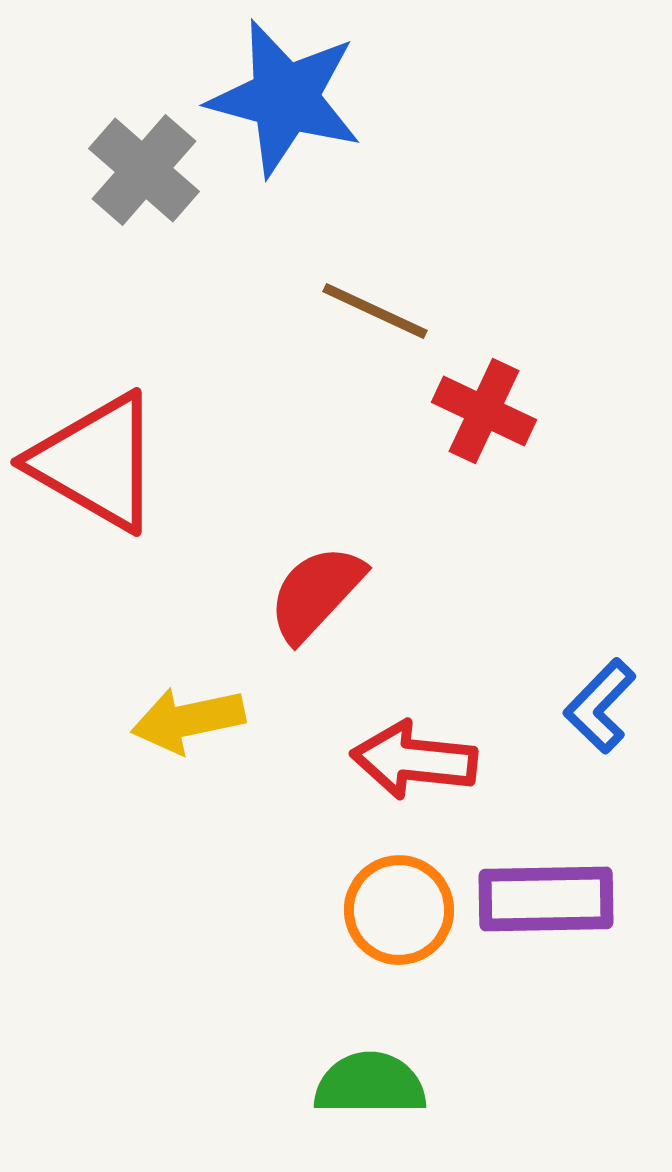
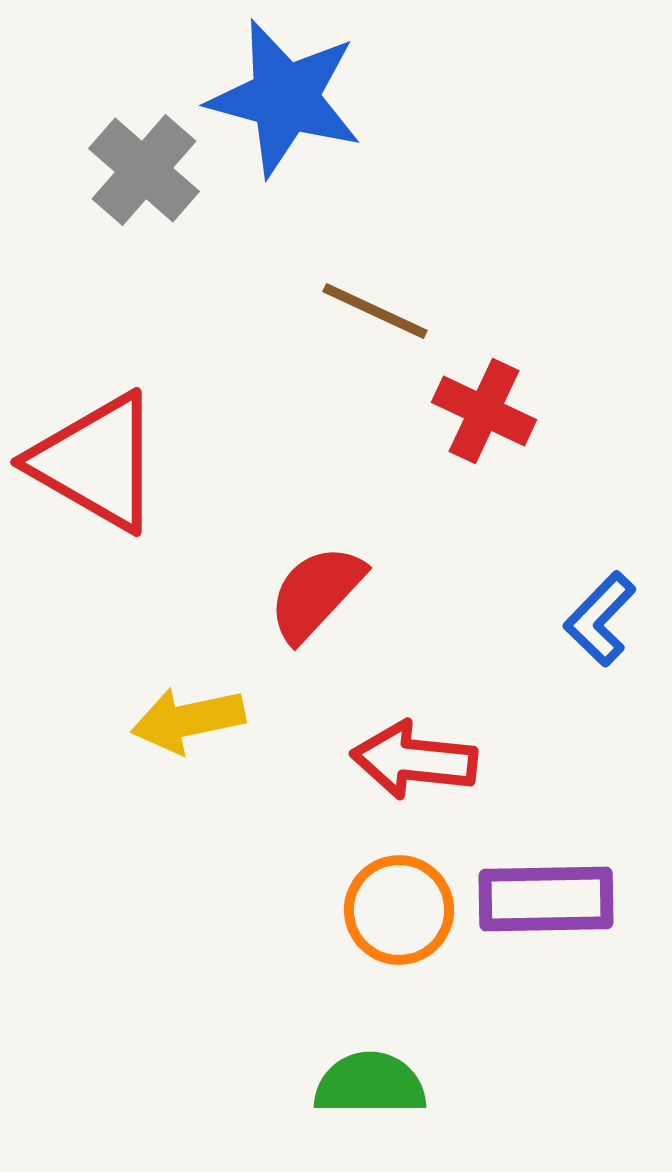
blue L-shape: moved 87 px up
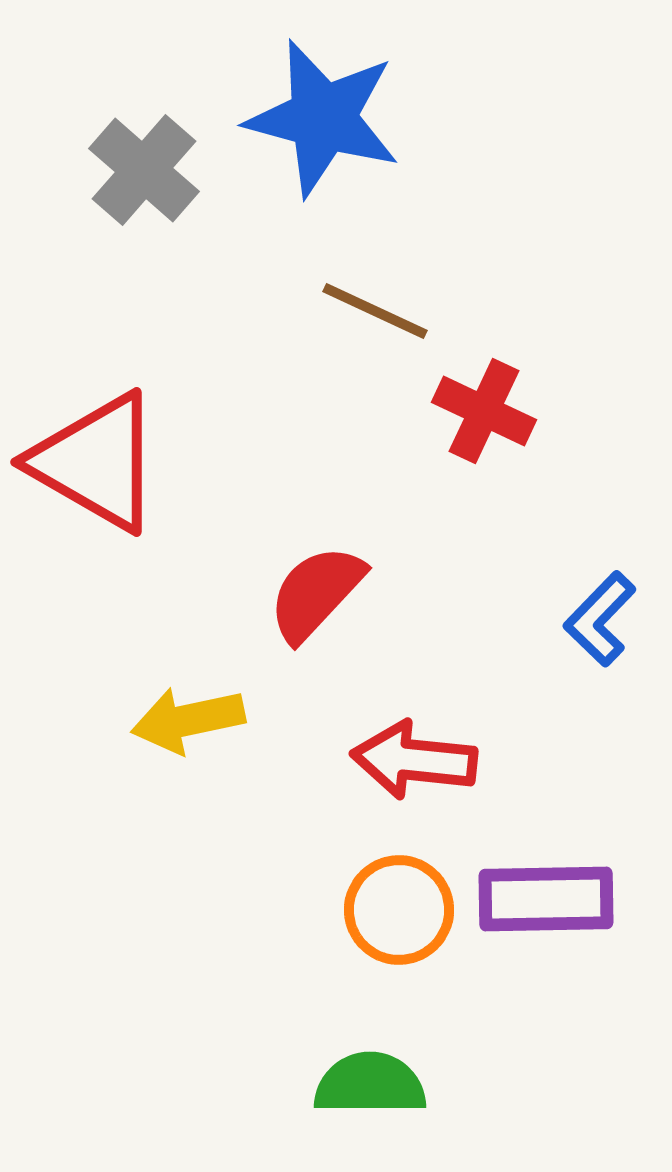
blue star: moved 38 px right, 20 px down
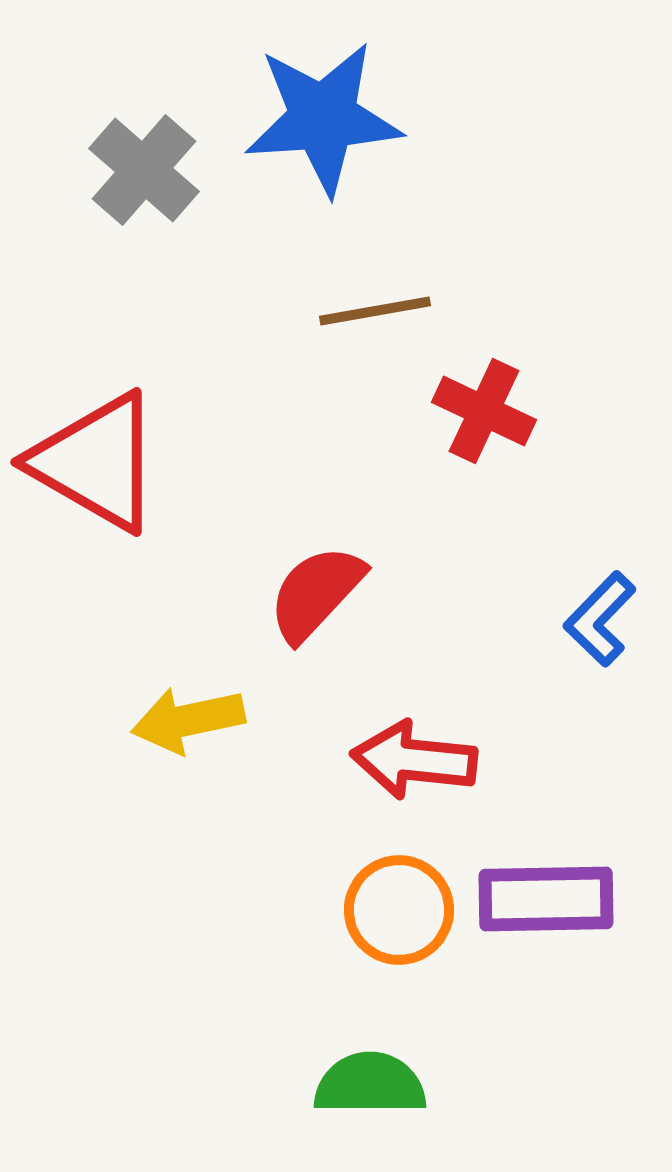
blue star: rotated 19 degrees counterclockwise
brown line: rotated 35 degrees counterclockwise
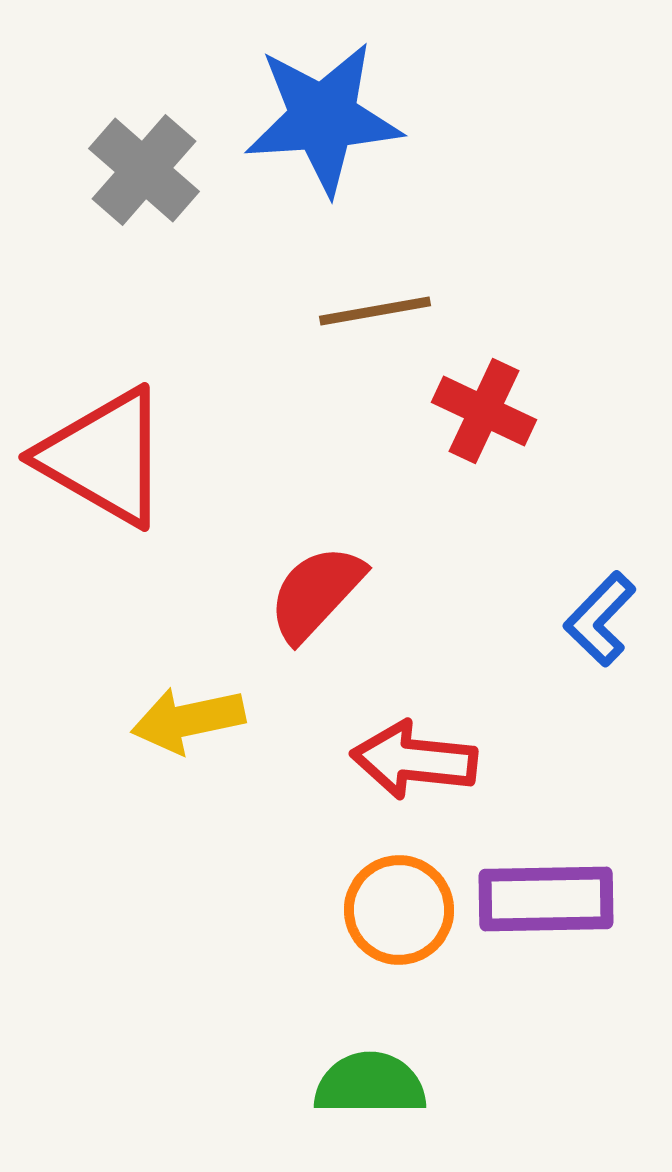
red triangle: moved 8 px right, 5 px up
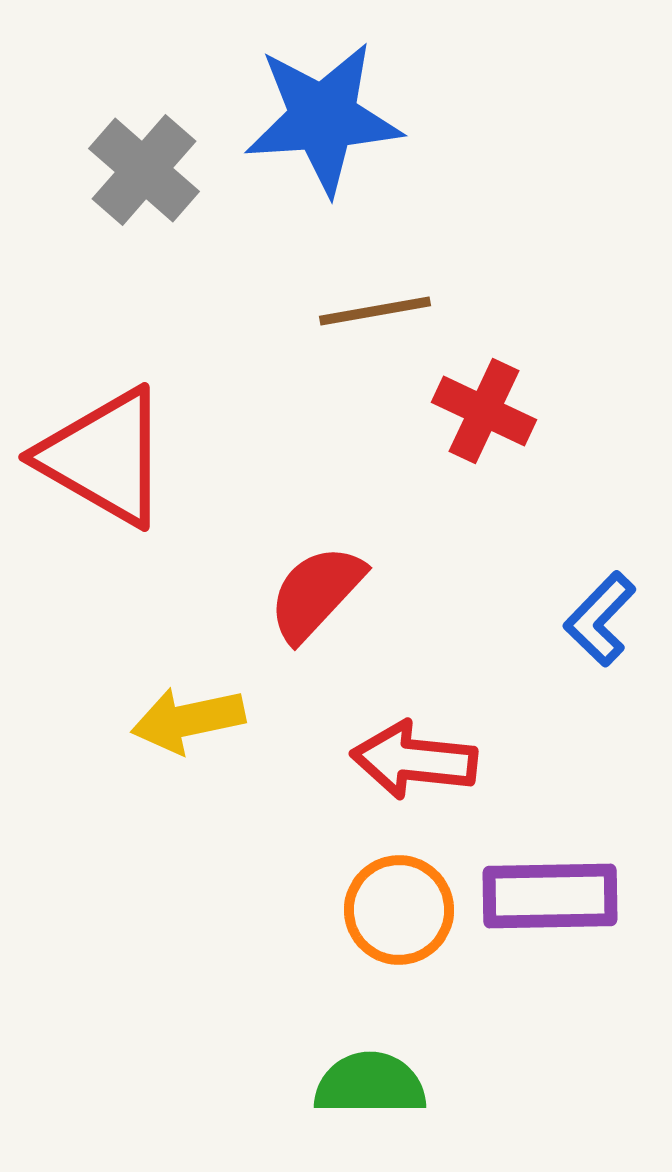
purple rectangle: moved 4 px right, 3 px up
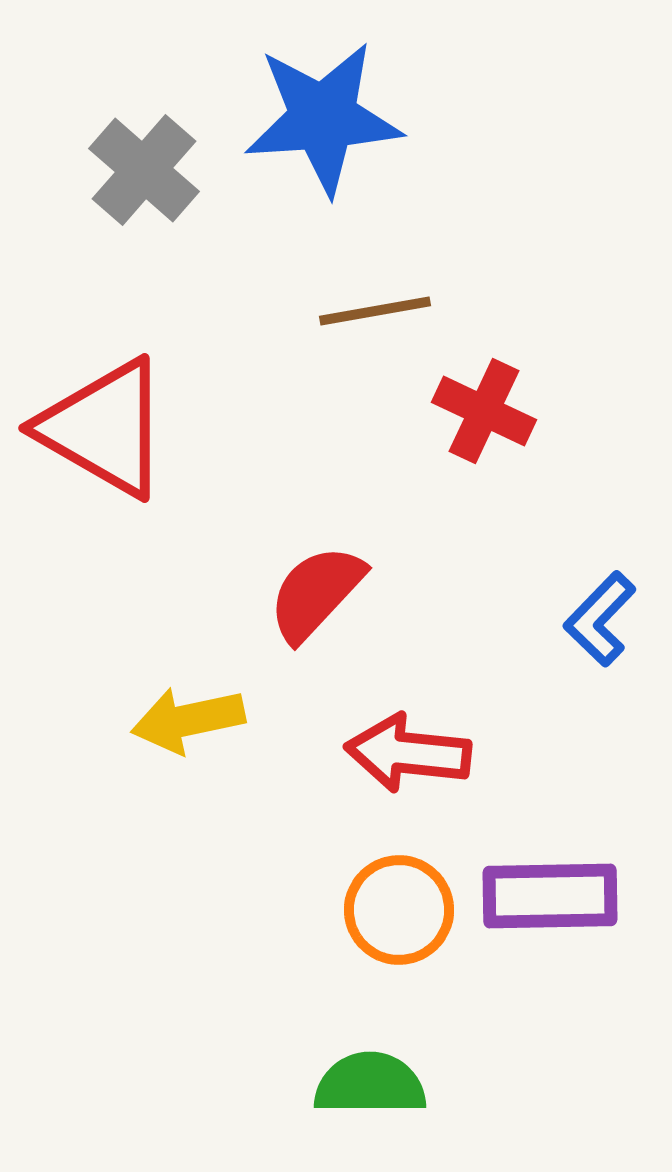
red triangle: moved 29 px up
red arrow: moved 6 px left, 7 px up
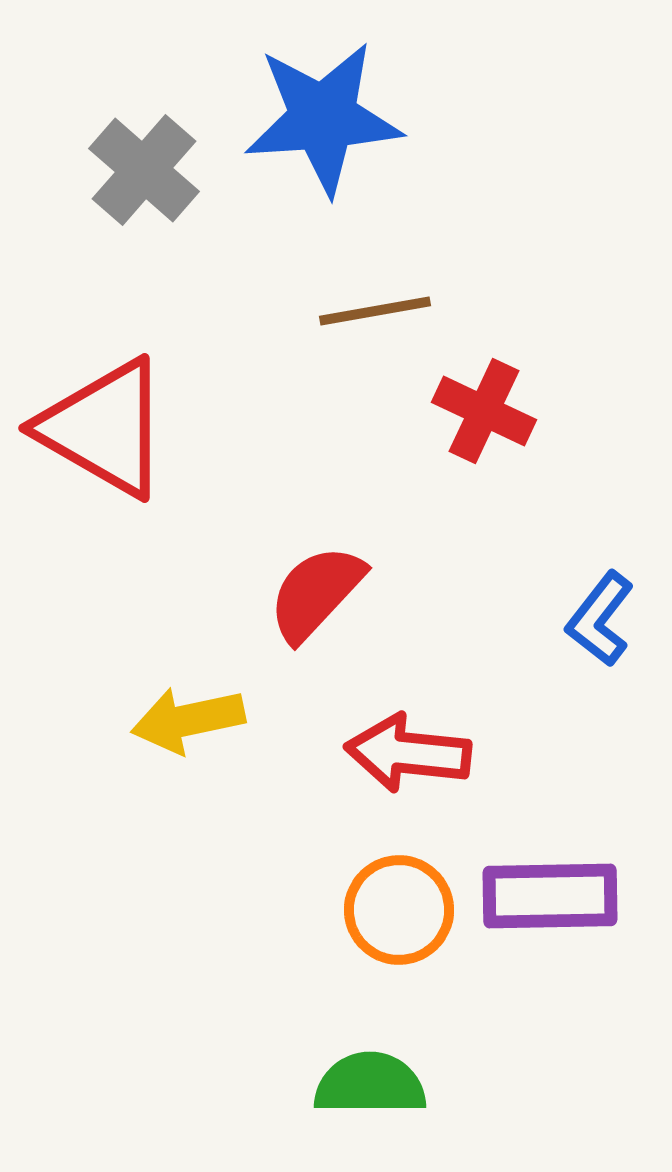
blue L-shape: rotated 6 degrees counterclockwise
